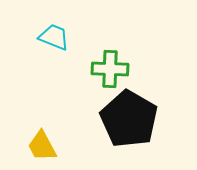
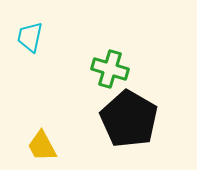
cyan trapezoid: moved 24 px left; rotated 100 degrees counterclockwise
green cross: rotated 15 degrees clockwise
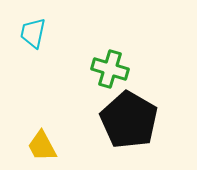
cyan trapezoid: moved 3 px right, 4 px up
black pentagon: moved 1 px down
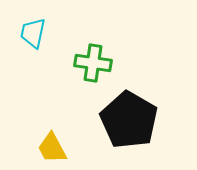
green cross: moved 17 px left, 6 px up; rotated 9 degrees counterclockwise
yellow trapezoid: moved 10 px right, 2 px down
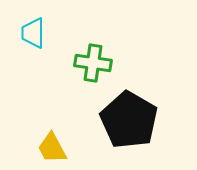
cyan trapezoid: rotated 12 degrees counterclockwise
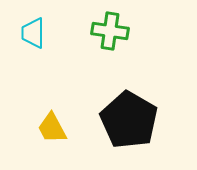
green cross: moved 17 px right, 32 px up
yellow trapezoid: moved 20 px up
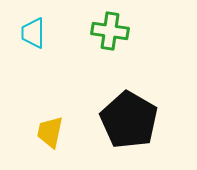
yellow trapezoid: moved 2 px left, 4 px down; rotated 40 degrees clockwise
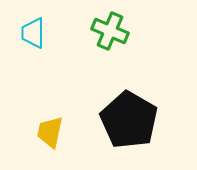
green cross: rotated 15 degrees clockwise
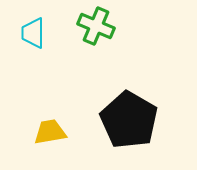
green cross: moved 14 px left, 5 px up
yellow trapezoid: rotated 68 degrees clockwise
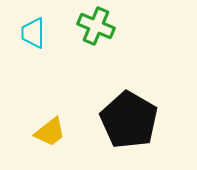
yellow trapezoid: rotated 152 degrees clockwise
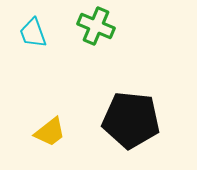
cyan trapezoid: rotated 20 degrees counterclockwise
black pentagon: moved 2 px right; rotated 24 degrees counterclockwise
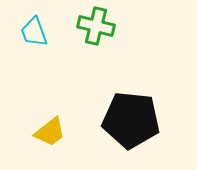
green cross: rotated 9 degrees counterclockwise
cyan trapezoid: moved 1 px right, 1 px up
